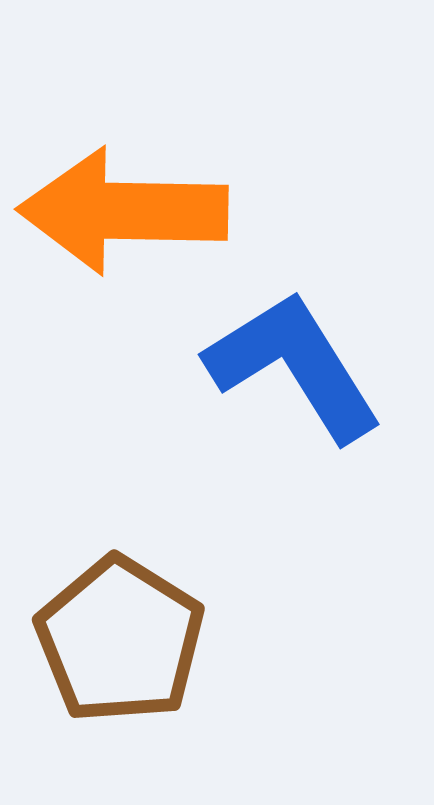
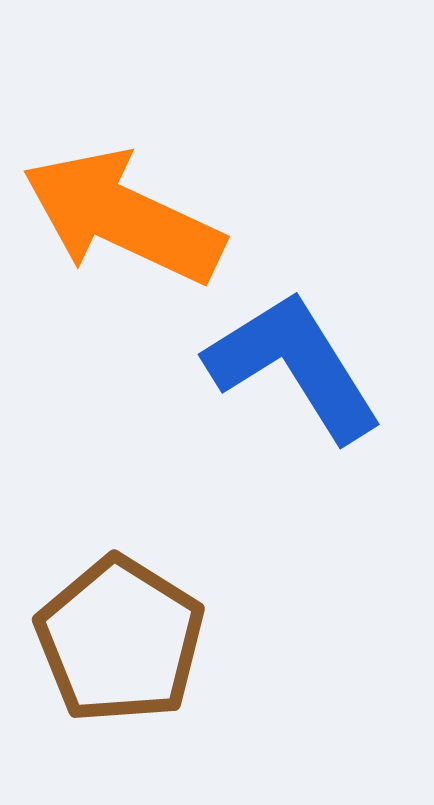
orange arrow: moved 6 px down; rotated 24 degrees clockwise
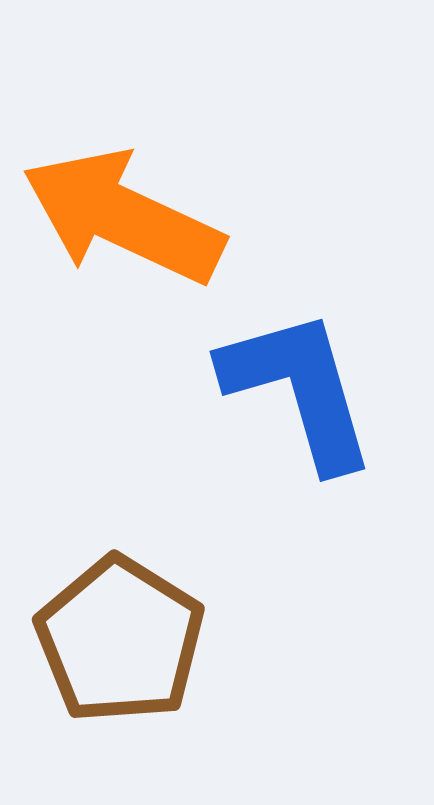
blue L-shape: moved 5 px right, 23 px down; rotated 16 degrees clockwise
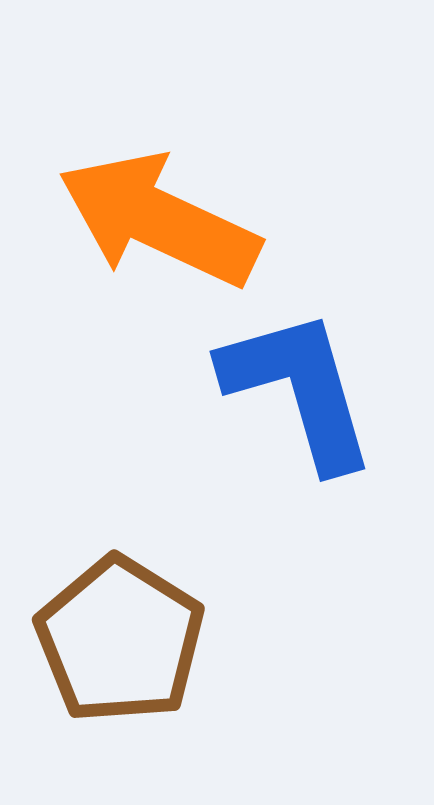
orange arrow: moved 36 px right, 3 px down
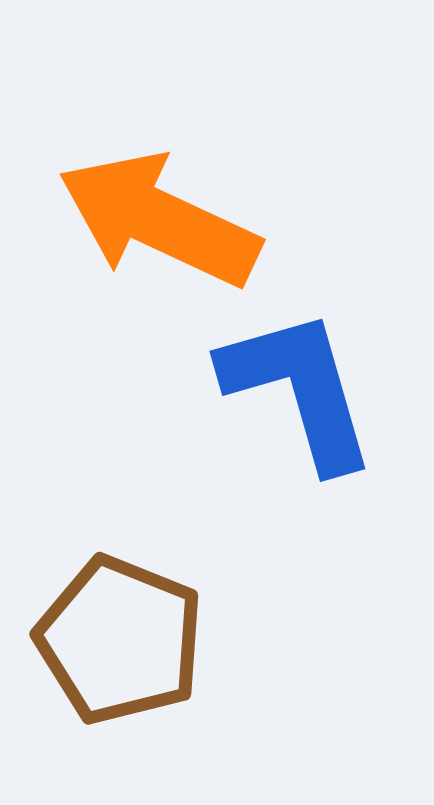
brown pentagon: rotated 10 degrees counterclockwise
